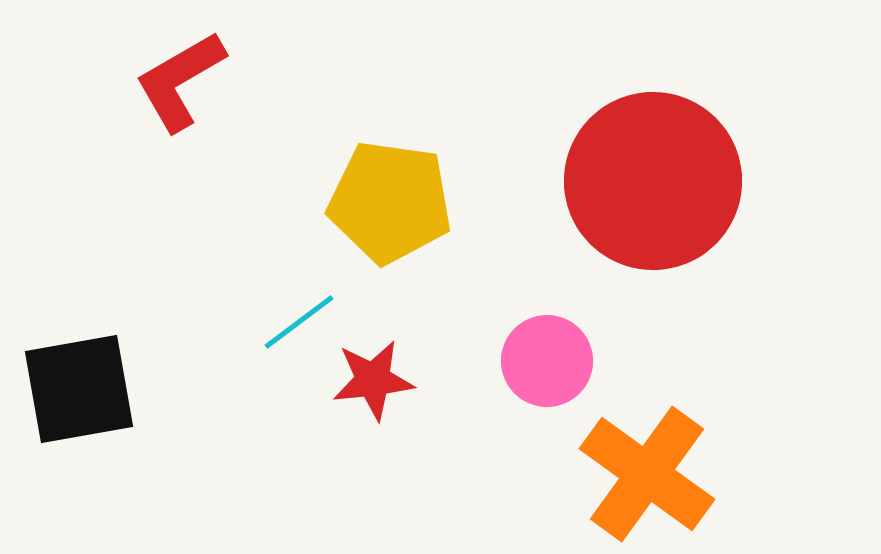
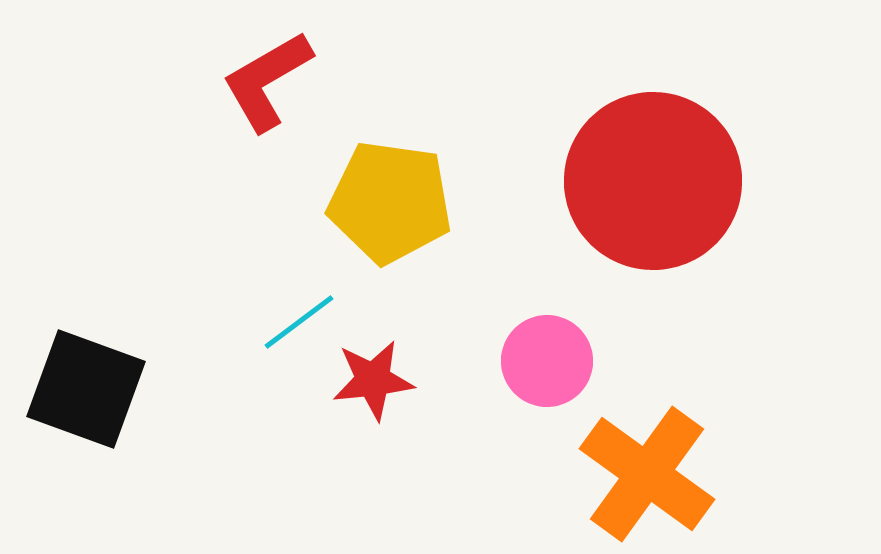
red L-shape: moved 87 px right
black square: moved 7 px right; rotated 30 degrees clockwise
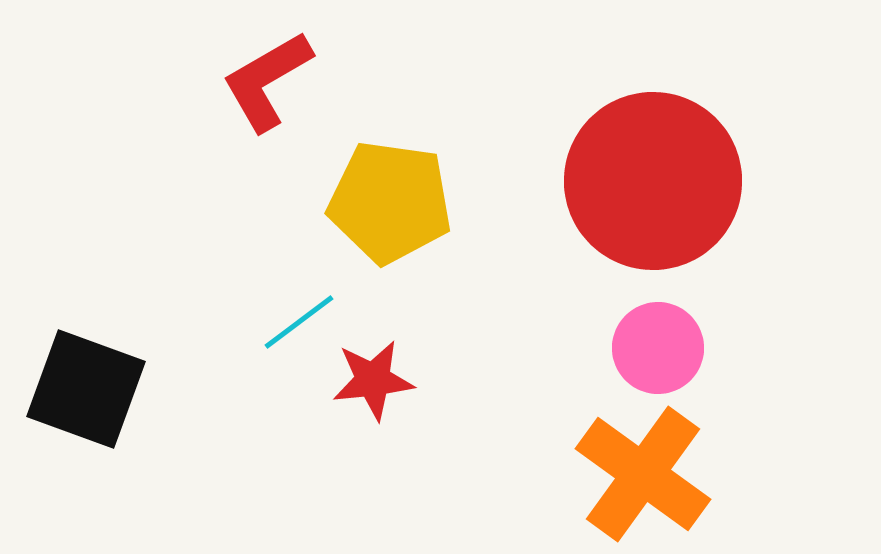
pink circle: moved 111 px right, 13 px up
orange cross: moved 4 px left
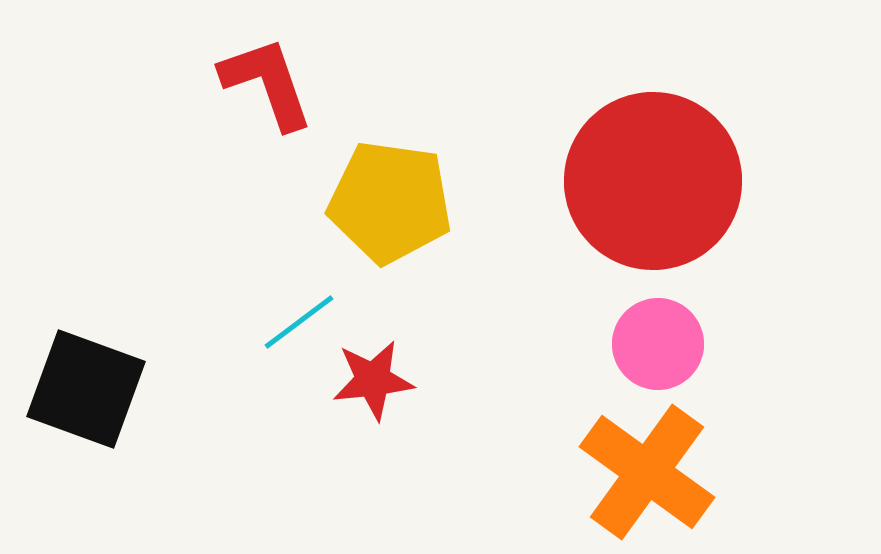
red L-shape: moved 2 px down; rotated 101 degrees clockwise
pink circle: moved 4 px up
orange cross: moved 4 px right, 2 px up
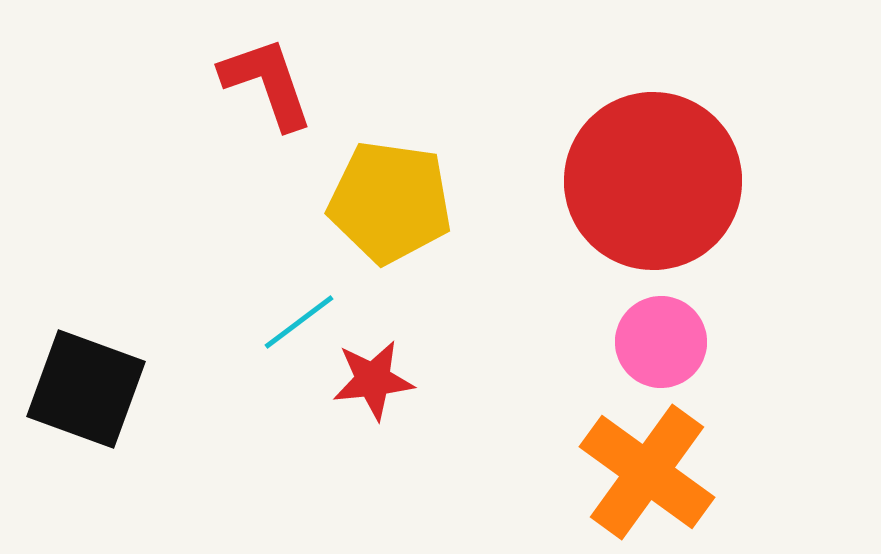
pink circle: moved 3 px right, 2 px up
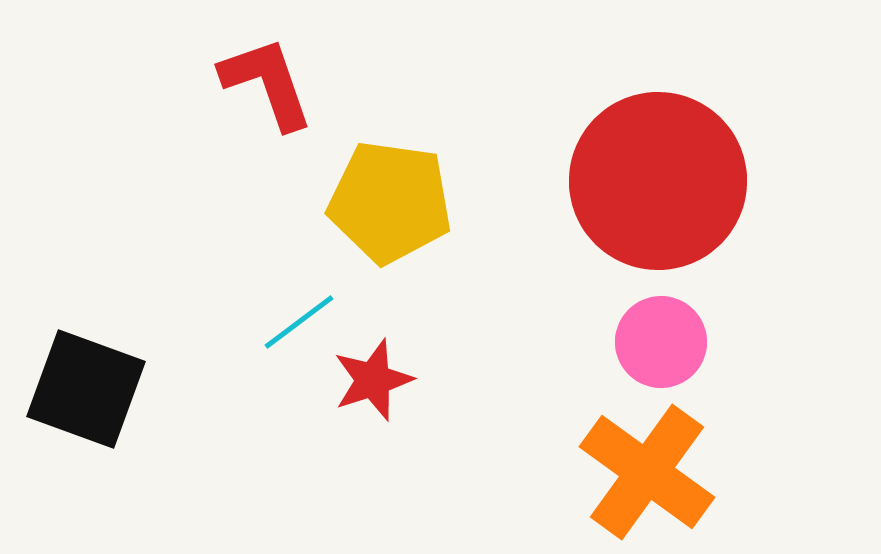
red circle: moved 5 px right
red star: rotated 12 degrees counterclockwise
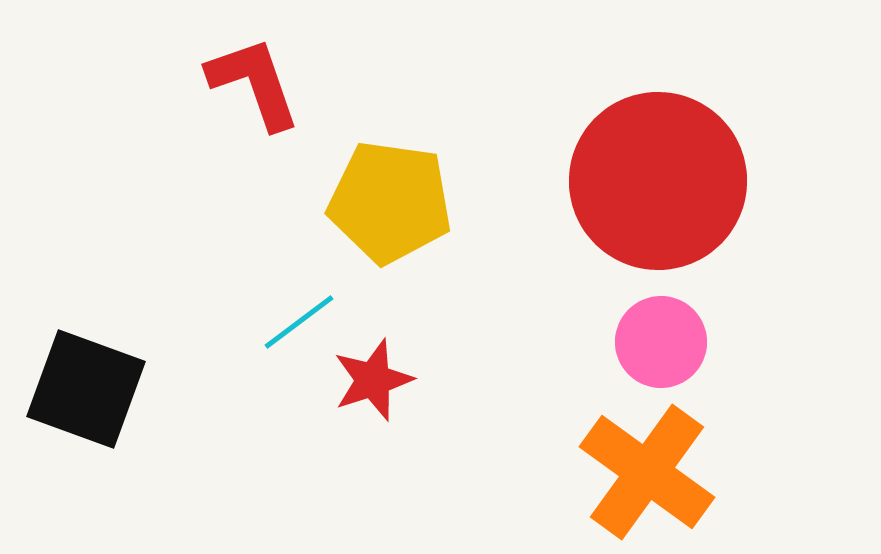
red L-shape: moved 13 px left
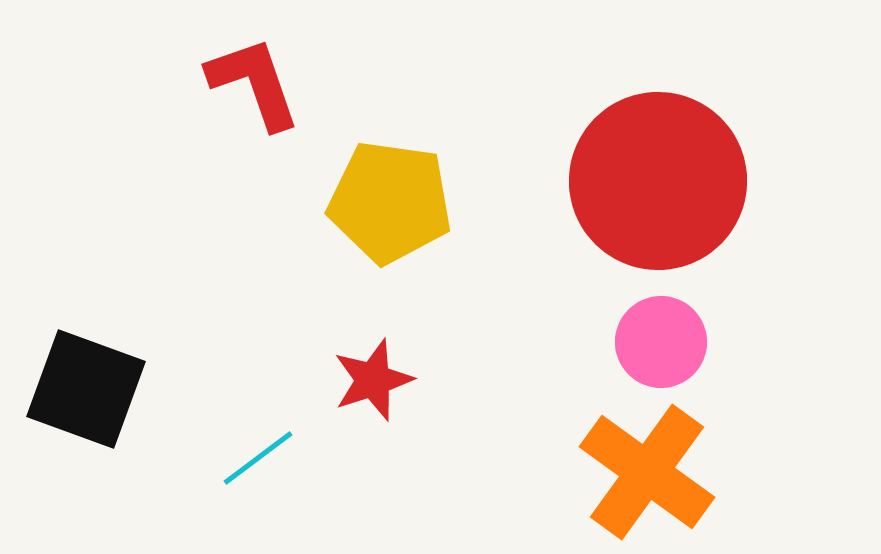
cyan line: moved 41 px left, 136 px down
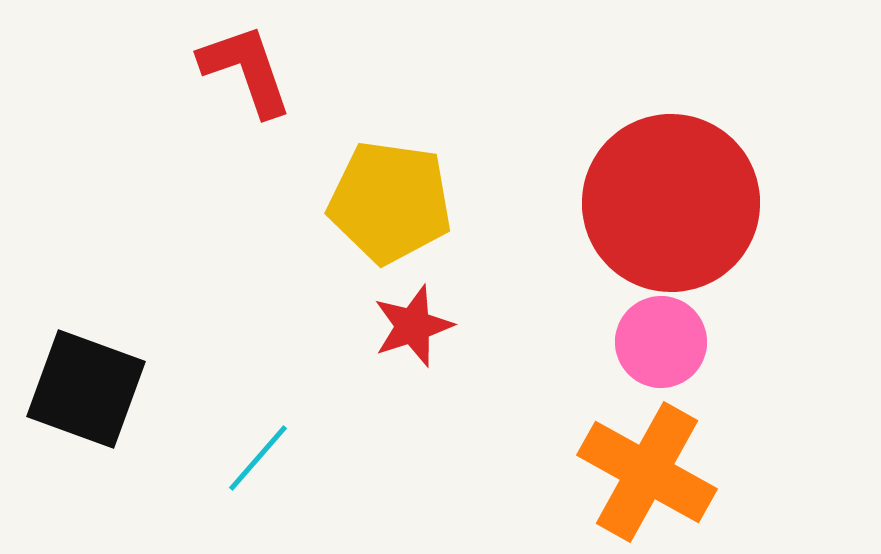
red L-shape: moved 8 px left, 13 px up
red circle: moved 13 px right, 22 px down
red star: moved 40 px right, 54 px up
cyan line: rotated 12 degrees counterclockwise
orange cross: rotated 7 degrees counterclockwise
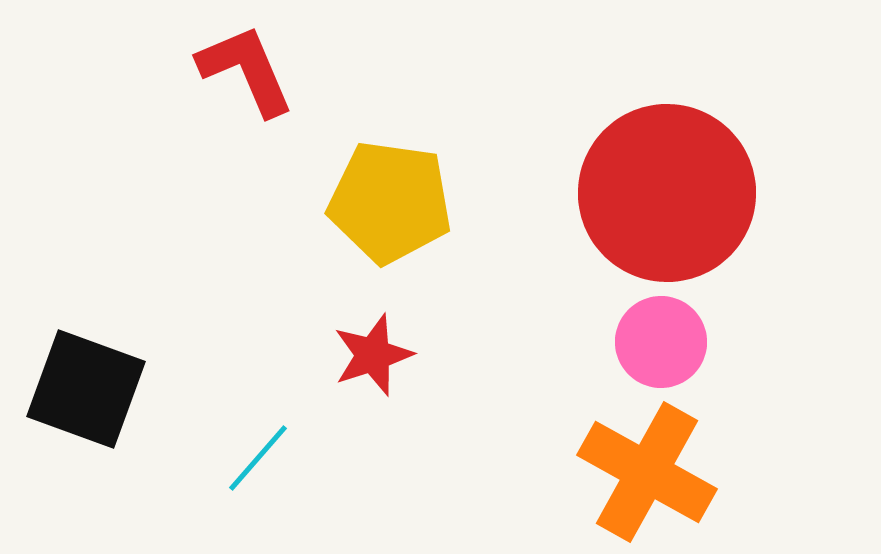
red L-shape: rotated 4 degrees counterclockwise
red circle: moved 4 px left, 10 px up
red star: moved 40 px left, 29 px down
